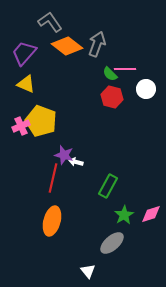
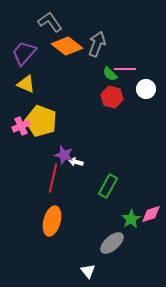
green star: moved 7 px right, 4 px down
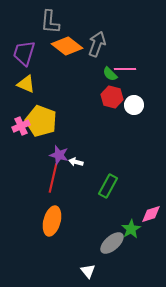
gray L-shape: rotated 140 degrees counterclockwise
purple trapezoid: rotated 24 degrees counterclockwise
white circle: moved 12 px left, 16 px down
purple star: moved 5 px left
green star: moved 10 px down
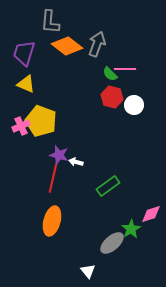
green rectangle: rotated 25 degrees clockwise
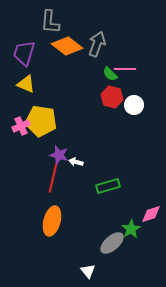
yellow pentagon: rotated 12 degrees counterclockwise
green rectangle: rotated 20 degrees clockwise
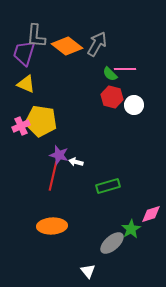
gray L-shape: moved 14 px left, 14 px down
gray arrow: rotated 10 degrees clockwise
red line: moved 2 px up
orange ellipse: moved 5 px down; rotated 72 degrees clockwise
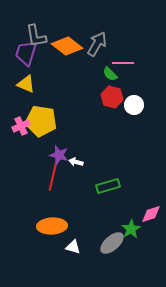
gray L-shape: rotated 15 degrees counterclockwise
purple trapezoid: moved 2 px right
pink line: moved 2 px left, 6 px up
white triangle: moved 15 px left, 24 px up; rotated 35 degrees counterclockwise
